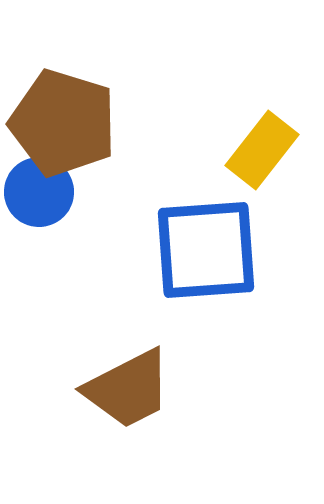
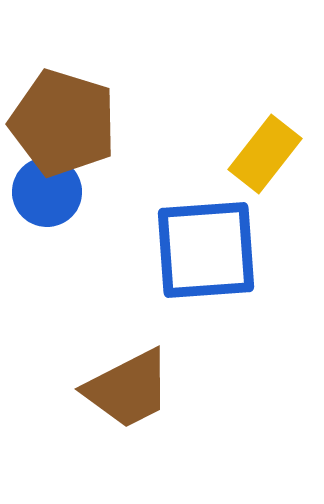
yellow rectangle: moved 3 px right, 4 px down
blue circle: moved 8 px right
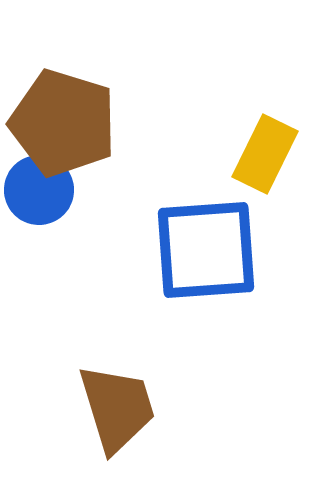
yellow rectangle: rotated 12 degrees counterclockwise
blue circle: moved 8 px left, 2 px up
brown trapezoid: moved 11 px left, 19 px down; rotated 80 degrees counterclockwise
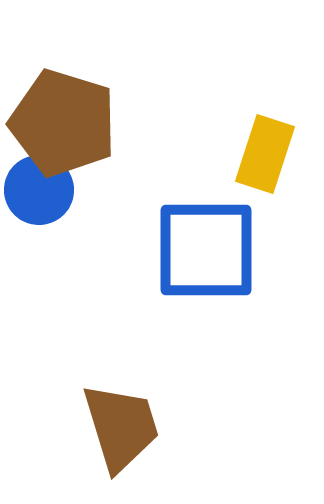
yellow rectangle: rotated 8 degrees counterclockwise
blue square: rotated 4 degrees clockwise
brown trapezoid: moved 4 px right, 19 px down
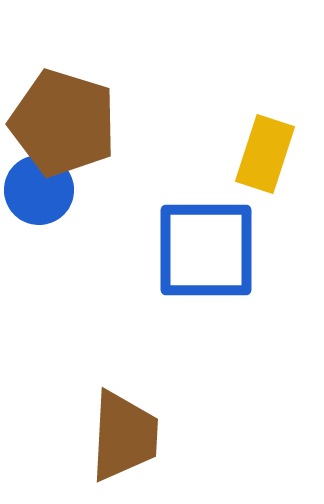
brown trapezoid: moved 3 px right, 9 px down; rotated 20 degrees clockwise
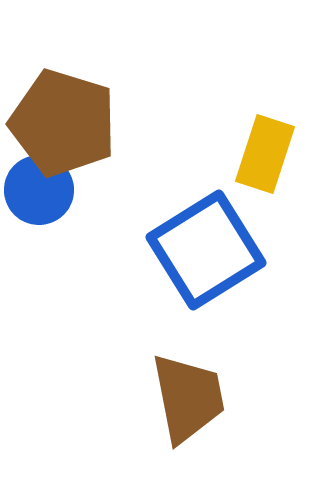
blue square: rotated 32 degrees counterclockwise
brown trapezoid: moved 64 px right, 38 px up; rotated 14 degrees counterclockwise
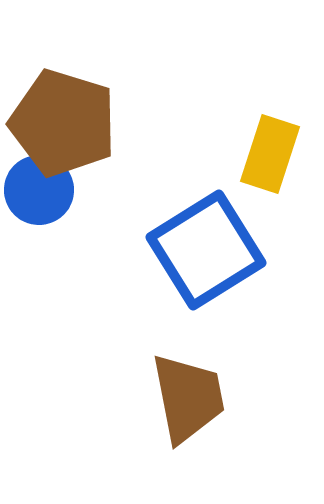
yellow rectangle: moved 5 px right
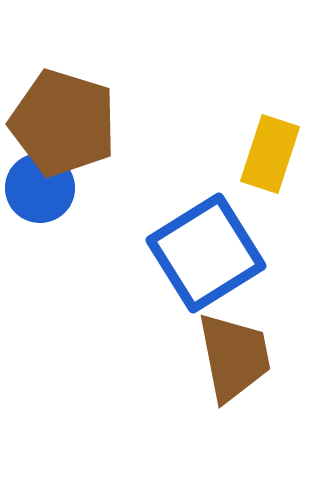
blue circle: moved 1 px right, 2 px up
blue square: moved 3 px down
brown trapezoid: moved 46 px right, 41 px up
